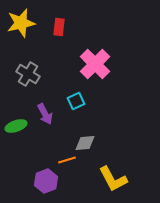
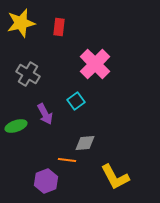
cyan square: rotated 12 degrees counterclockwise
orange line: rotated 24 degrees clockwise
yellow L-shape: moved 2 px right, 2 px up
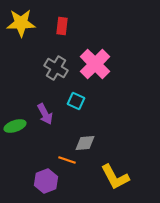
yellow star: rotated 12 degrees clockwise
red rectangle: moved 3 px right, 1 px up
gray cross: moved 28 px right, 6 px up
cyan square: rotated 30 degrees counterclockwise
green ellipse: moved 1 px left
orange line: rotated 12 degrees clockwise
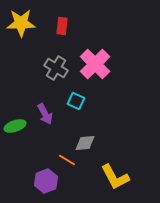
orange line: rotated 12 degrees clockwise
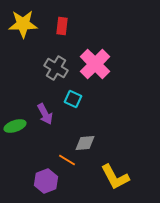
yellow star: moved 2 px right, 1 px down
cyan square: moved 3 px left, 2 px up
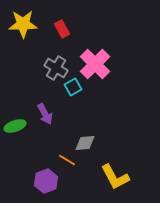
red rectangle: moved 3 px down; rotated 36 degrees counterclockwise
cyan square: moved 12 px up; rotated 36 degrees clockwise
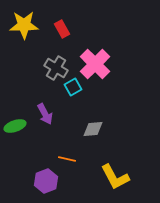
yellow star: moved 1 px right, 1 px down
gray diamond: moved 8 px right, 14 px up
orange line: moved 1 px up; rotated 18 degrees counterclockwise
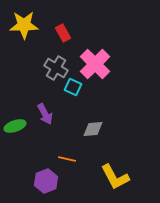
red rectangle: moved 1 px right, 4 px down
cyan square: rotated 36 degrees counterclockwise
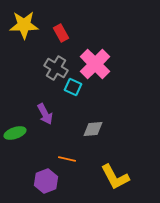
red rectangle: moved 2 px left
green ellipse: moved 7 px down
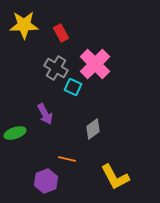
gray diamond: rotated 30 degrees counterclockwise
